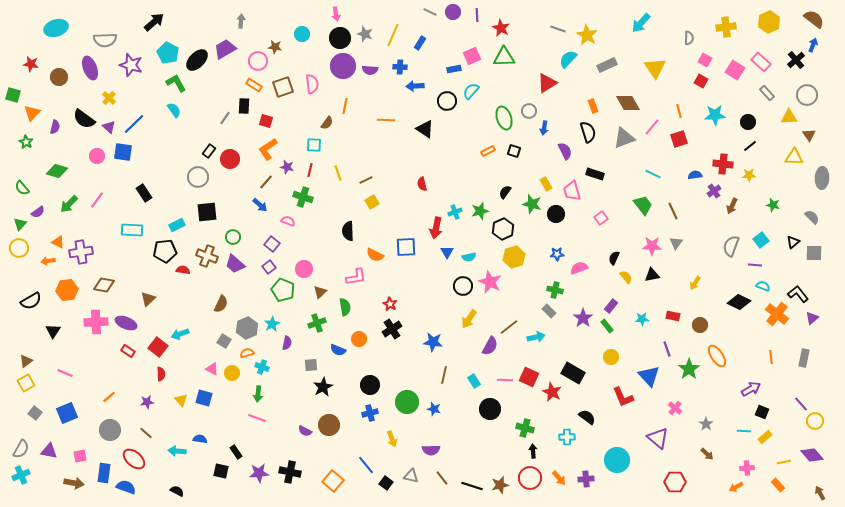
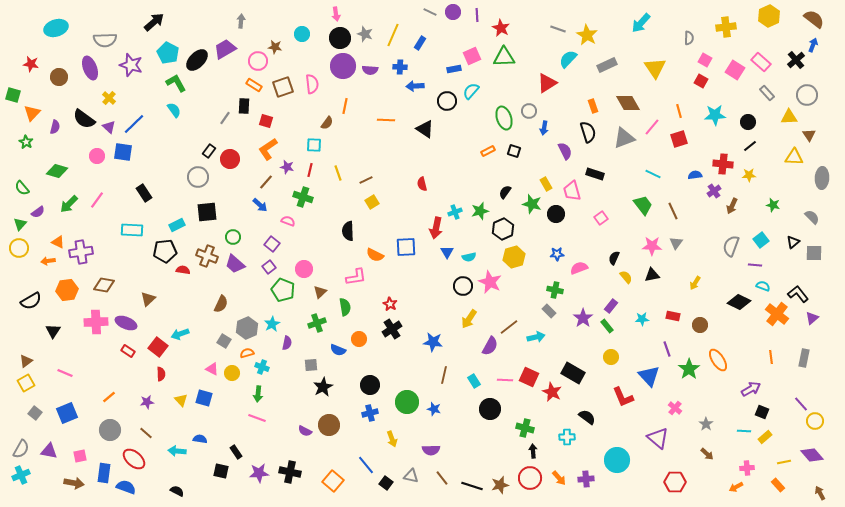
yellow hexagon at (769, 22): moved 6 px up
orange ellipse at (717, 356): moved 1 px right, 4 px down
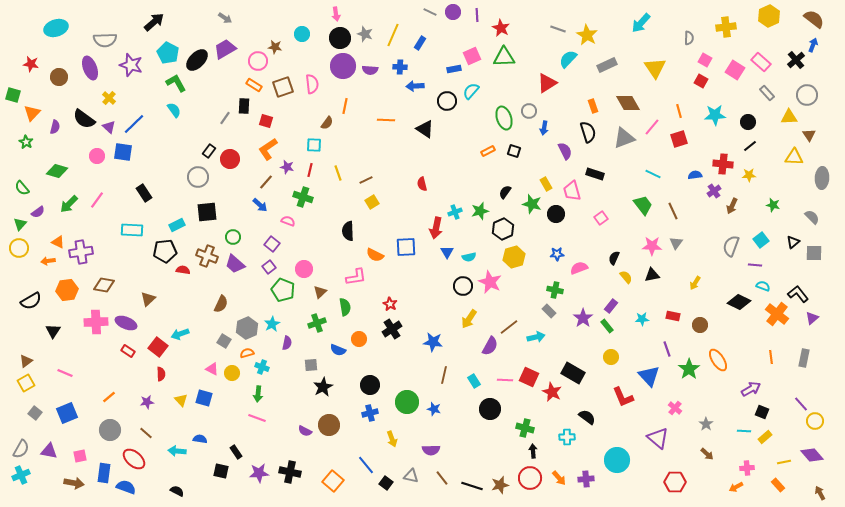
gray arrow at (241, 21): moved 16 px left, 3 px up; rotated 120 degrees clockwise
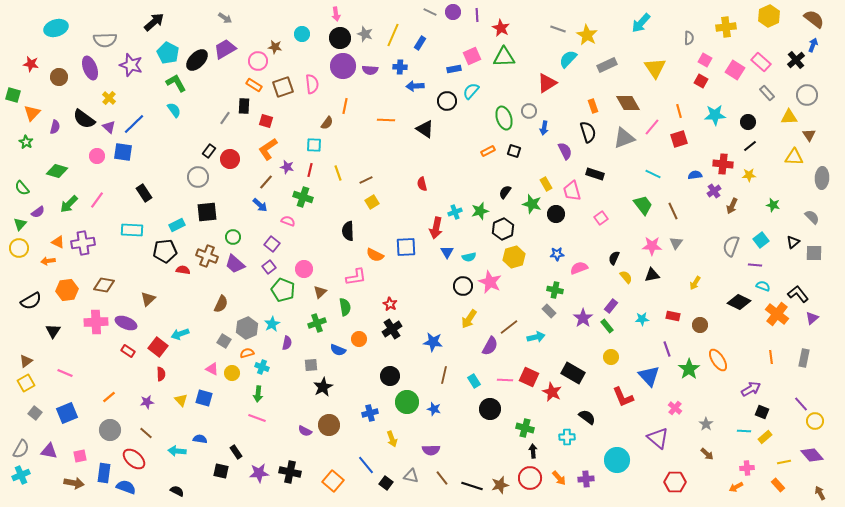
purple cross at (81, 252): moved 2 px right, 9 px up
black circle at (370, 385): moved 20 px right, 9 px up
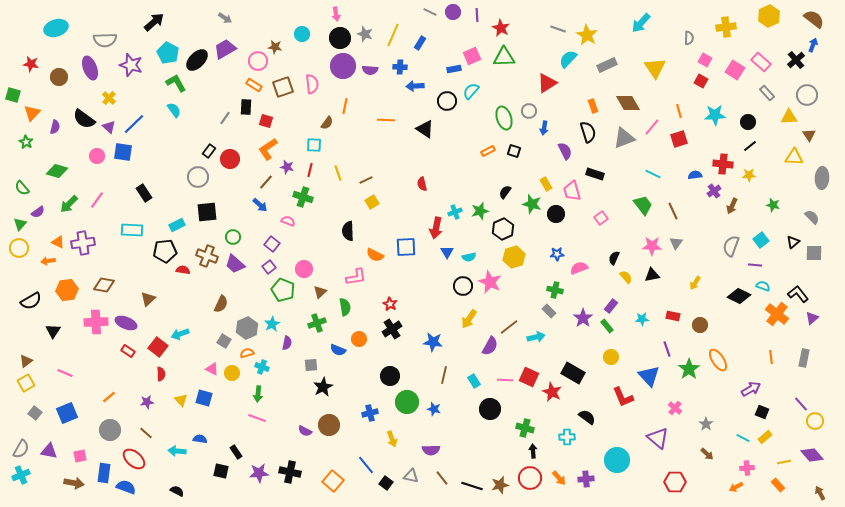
black rectangle at (244, 106): moved 2 px right, 1 px down
black diamond at (739, 302): moved 6 px up
cyan line at (744, 431): moved 1 px left, 7 px down; rotated 24 degrees clockwise
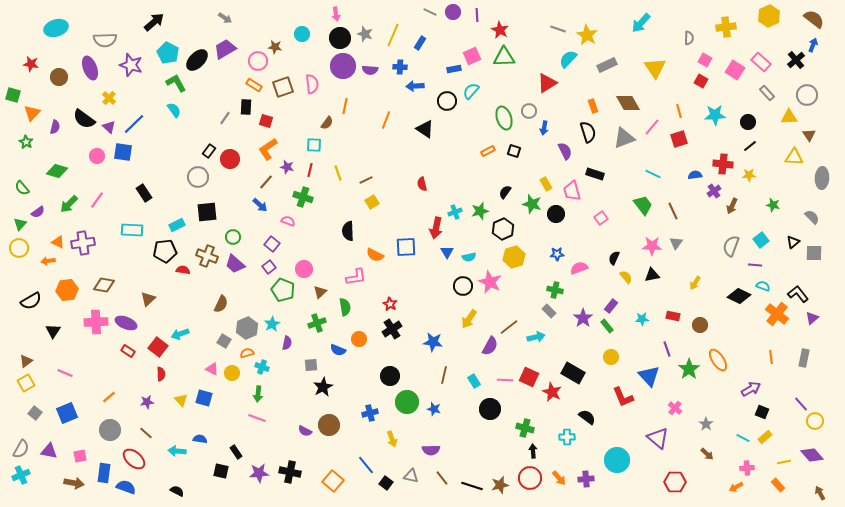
red star at (501, 28): moved 1 px left, 2 px down
orange line at (386, 120): rotated 72 degrees counterclockwise
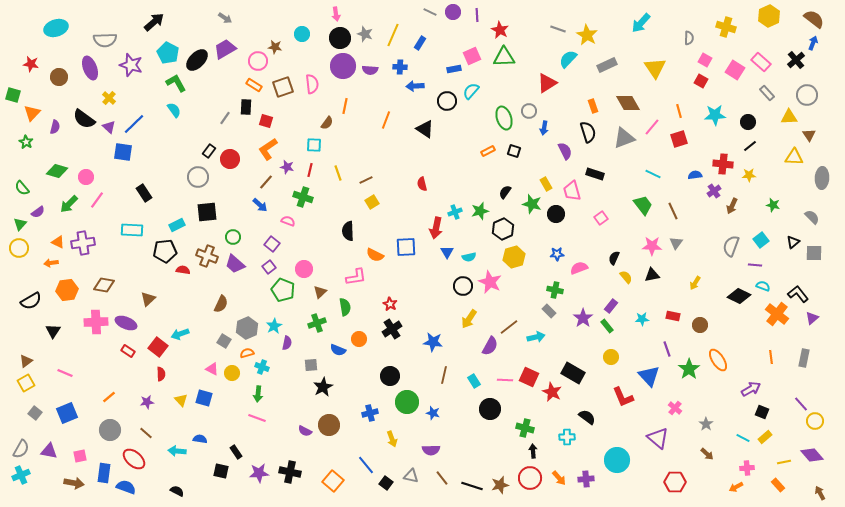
yellow cross at (726, 27): rotated 24 degrees clockwise
blue arrow at (813, 45): moved 2 px up
pink circle at (97, 156): moved 11 px left, 21 px down
orange arrow at (48, 261): moved 3 px right, 2 px down
cyan star at (272, 324): moved 2 px right, 2 px down
blue star at (434, 409): moved 1 px left, 4 px down
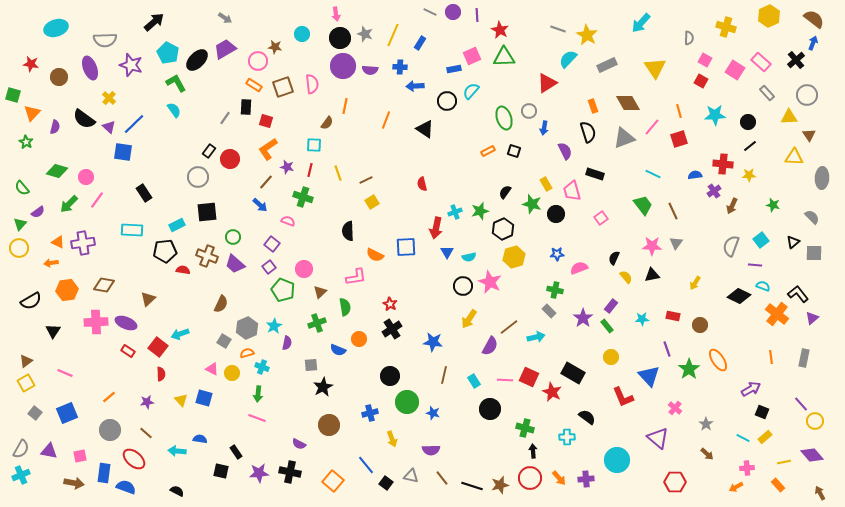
purple semicircle at (305, 431): moved 6 px left, 13 px down
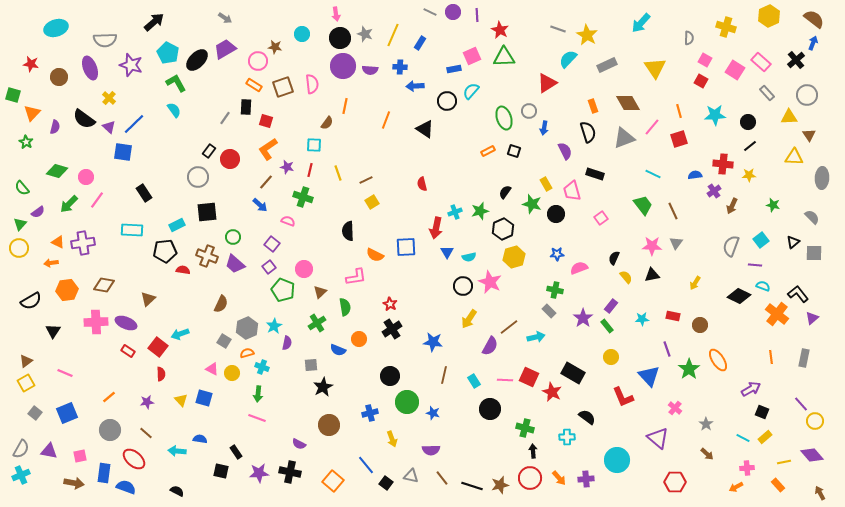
green cross at (317, 323): rotated 12 degrees counterclockwise
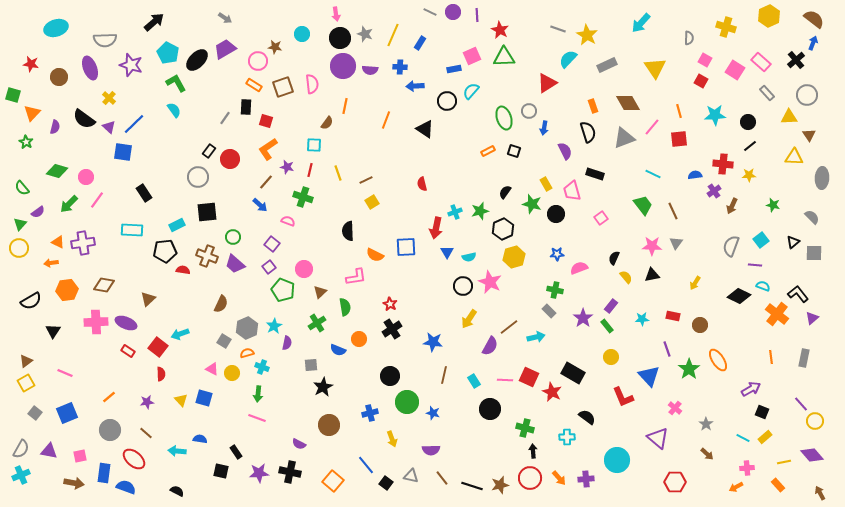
red square at (679, 139): rotated 12 degrees clockwise
